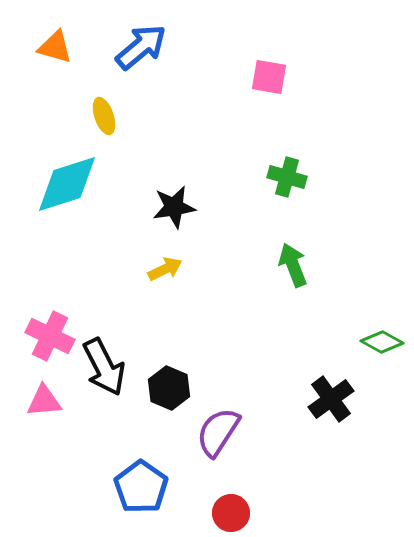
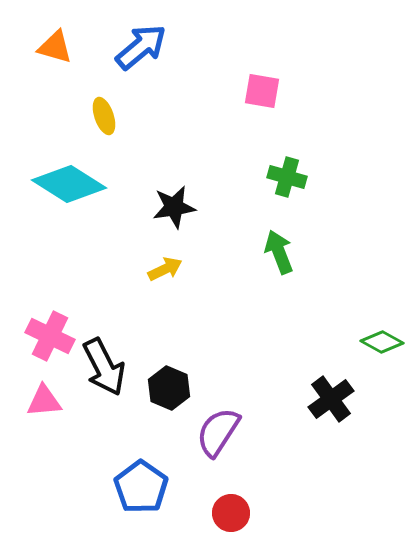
pink square: moved 7 px left, 14 px down
cyan diamond: moved 2 px right; rotated 50 degrees clockwise
green arrow: moved 14 px left, 13 px up
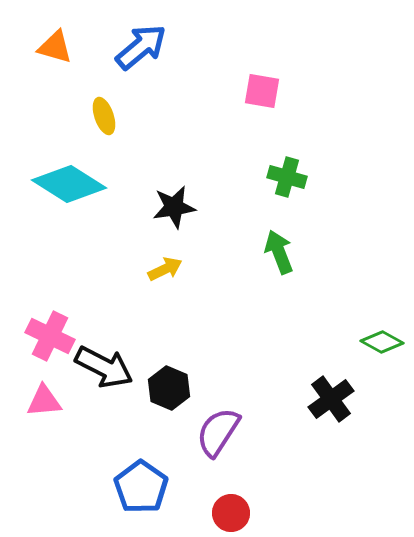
black arrow: rotated 36 degrees counterclockwise
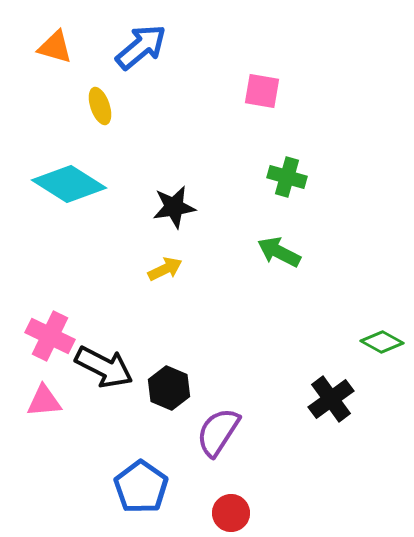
yellow ellipse: moved 4 px left, 10 px up
green arrow: rotated 42 degrees counterclockwise
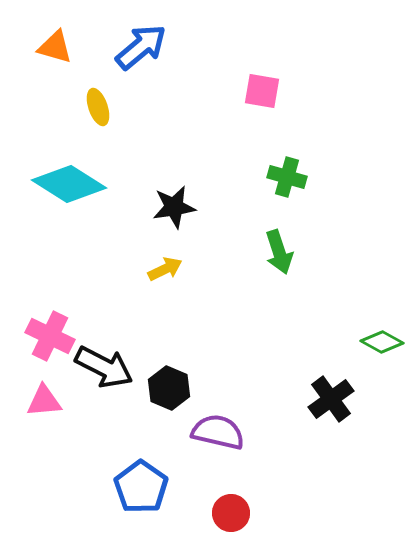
yellow ellipse: moved 2 px left, 1 px down
green arrow: rotated 135 degrees counterclockwise
purple semicircle: rotated 70 degrees clockwise
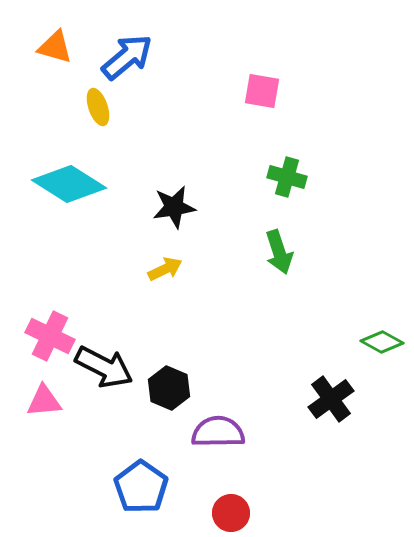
blue arrow: moved 14 px left, 10 px down
purple semicircle: rotated 14 degrees counterclockwise
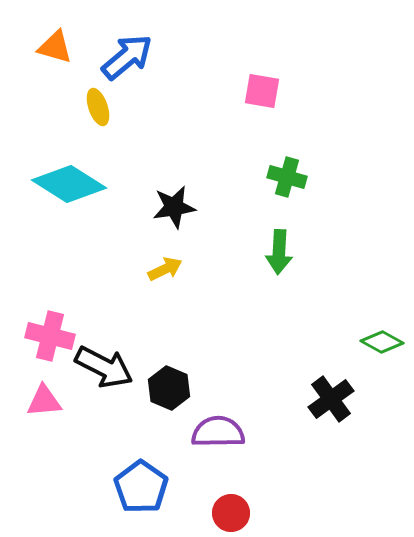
green arrow: rotated 21 degrees clockwise
pink cross: rotated 12 degrees counterclockwise
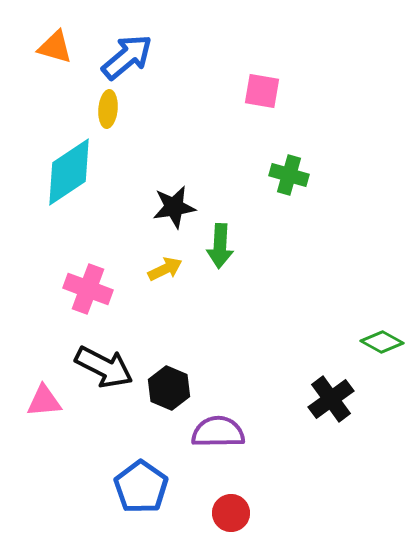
yellow ellipse: moved 10 px right, 2 px down; rotated 24 degrees clockwise
green cross: moved 2 px right, 2 px up
cyan diamond: moved 12 px up; rotated 66 degrees counterclockwise
green arrow: moved 59 px left, 6 px up
pink cross: moved 38 px right, 47 px up; rotated 6 degrees clockwise
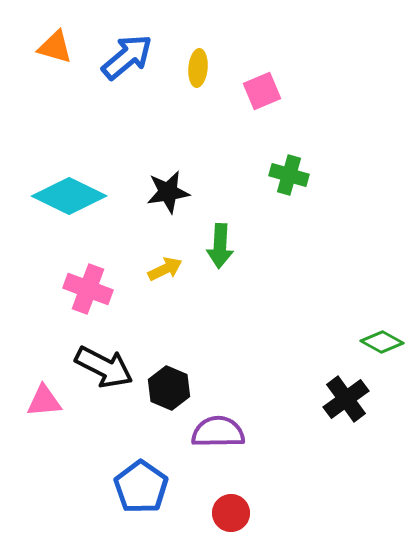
pink square: rotated 33 degrees counterclockwise
yellow ellipse: moved 90 px right, 41 px up
cyan diamond: moved 24 px down; rotated 60 degrees clockwise
black star: moved 6 px left, 15 px up
black cross: moved 15 px right
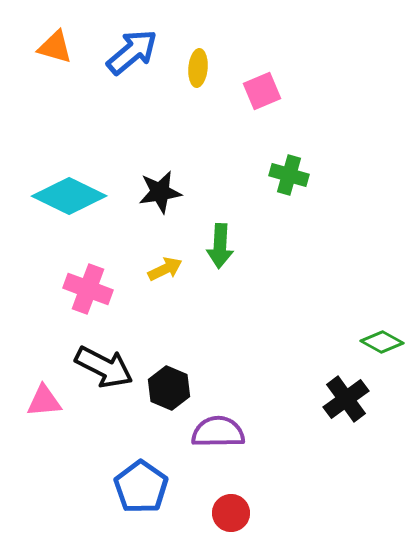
blue arrow: moved 5 px right, 5 px up
black star: moved 8 px left
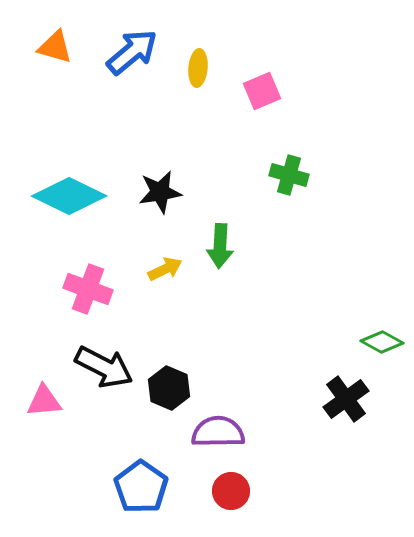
red circle: moved 22 px up
